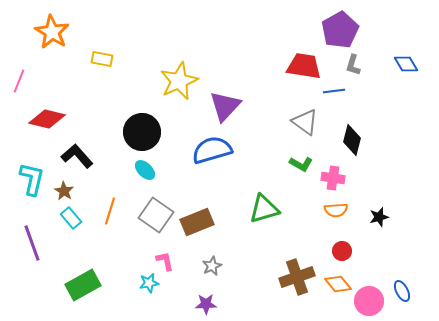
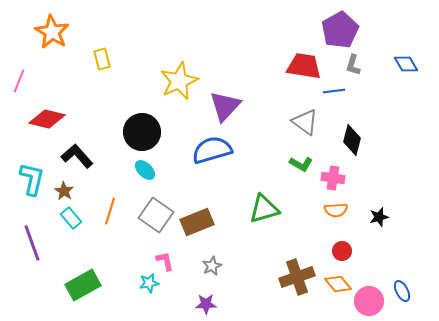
yellow rectangle: rotated 65 degrees clockwise
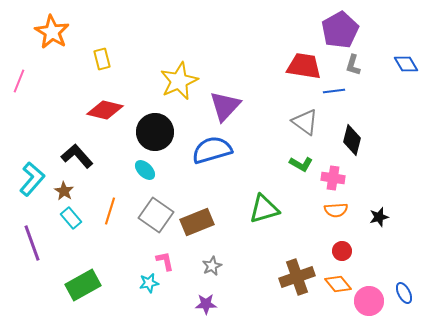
red diamond: moved 58 px right, 9 px up
black circle: moved 13 px right
cyan L-shape: rotated 28 degrees clockwise
blue ellipse: moved 2 px right, 2 px down
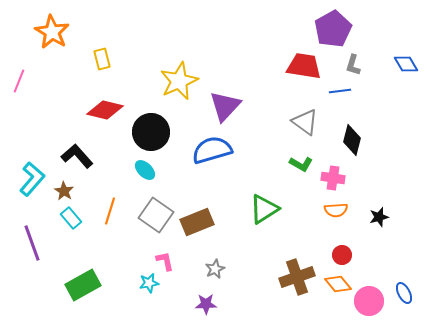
purple pentagon: moved 7 px left, 1 px up
blue line: moved 6 px right
black circle: moved 4 px left
green triangle: rotated 16 degrees counterclockwise
red circle: moved 4 px down
gray star: moved 3 px right, 3 px down
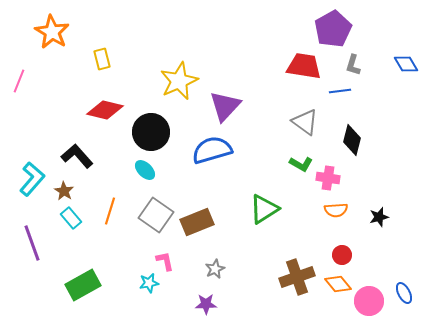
pink cross: moved 5 px left
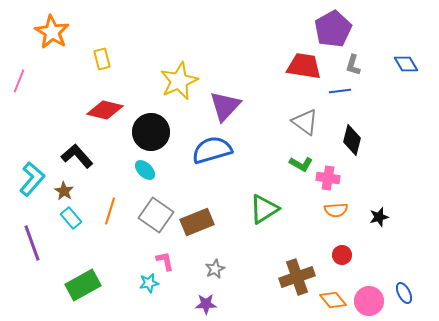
orange diamond: moved 5 px left, 16 px down
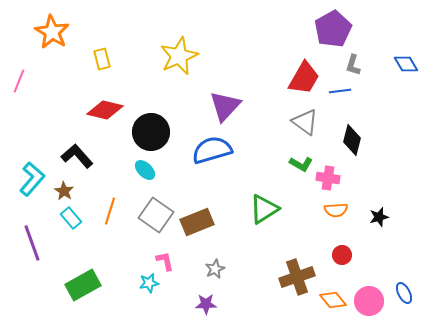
red trapezoid: moved 12 px down; rotated 111 degrees clockwise
yellow star: moved 25 px up
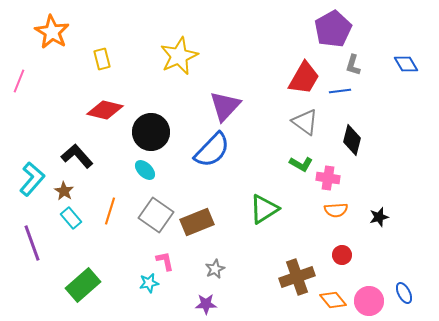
blue semicircle: rotated 150 degrees clockwise
green rectangle: rotated 12 degrees counterclockwise
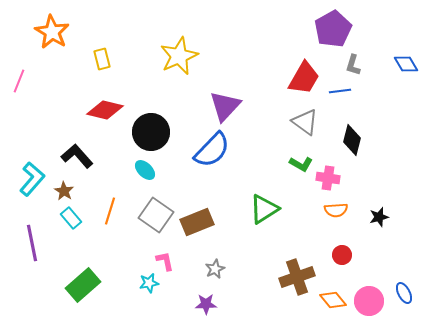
purple line: rotated 9 degrees clockwise
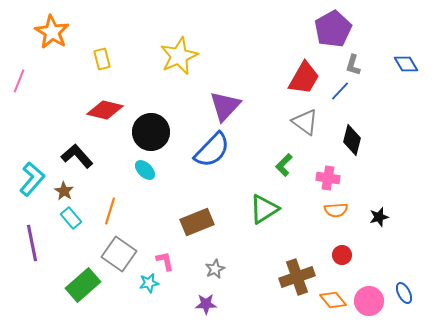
blue line: rotated 40 degrees counterclockwise
green L-shape: moved 17 px left, 1 px down; rotated 105 degrees clockwise
gray square: moved 37 px left, 39 px down
